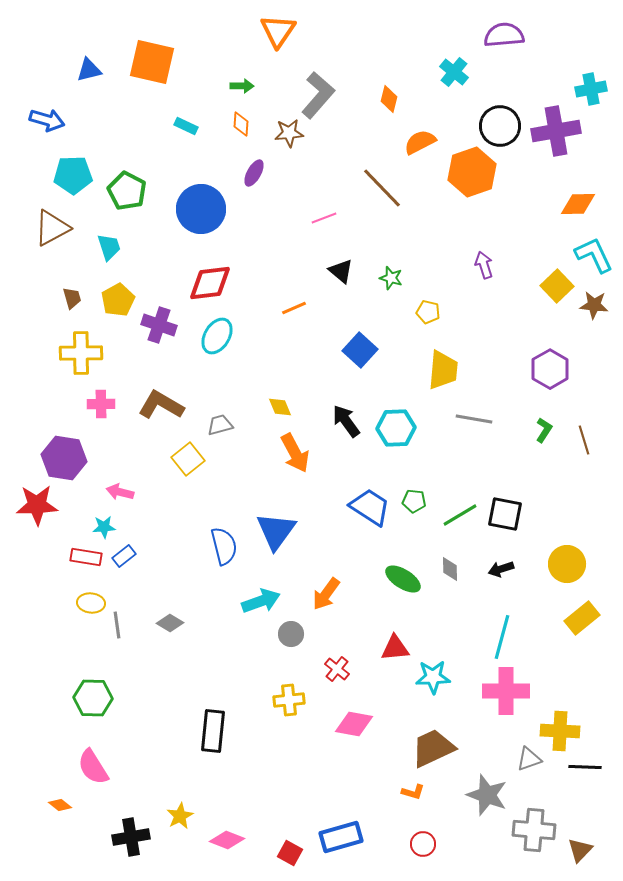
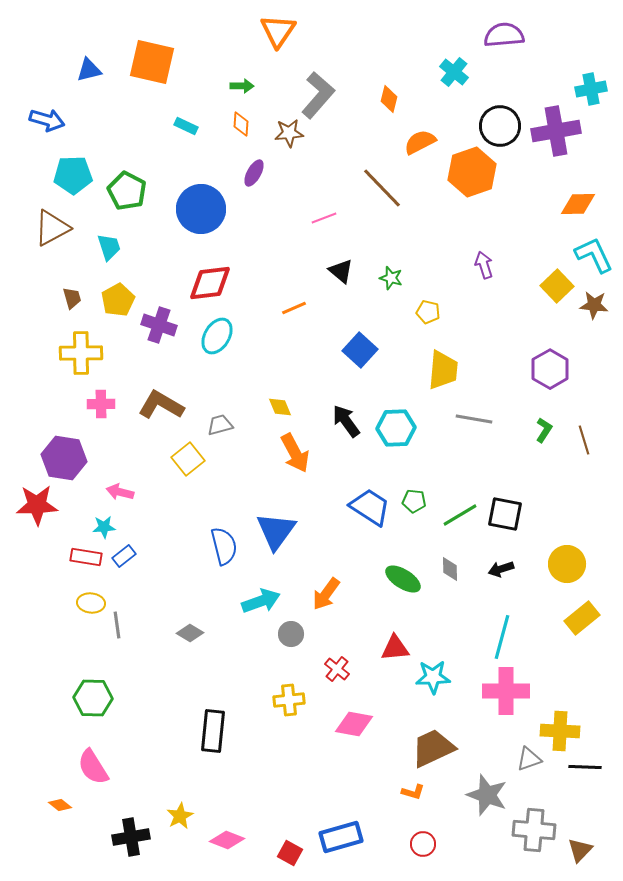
gray diamond at (170, 623): moved 20 px right, 10 px down
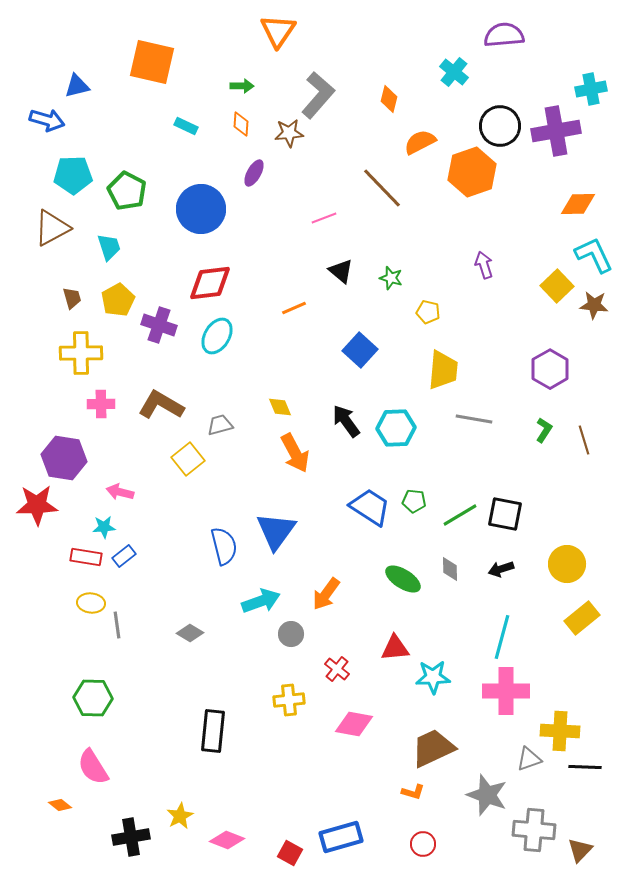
blue triangle at (89, 70): moved 12 px left, 16 px down
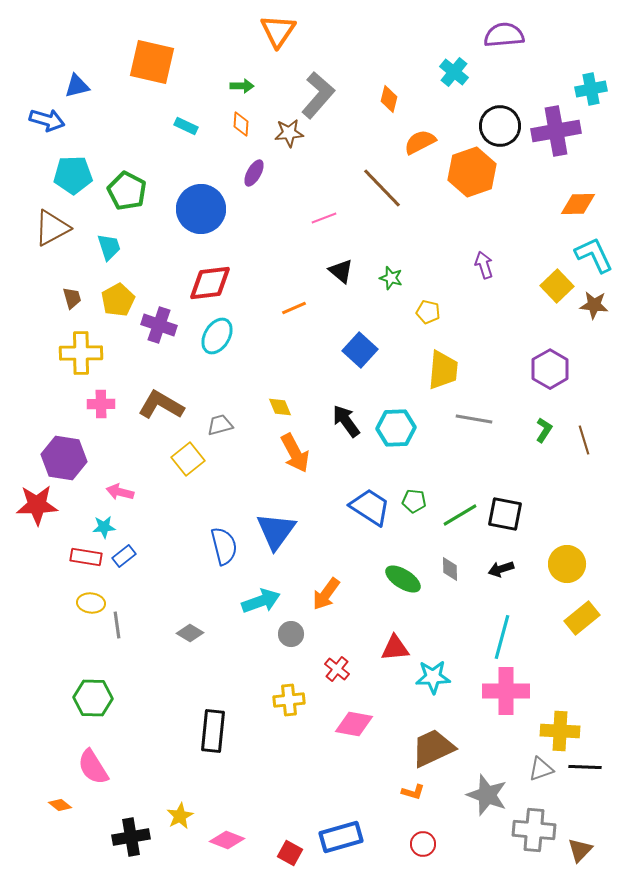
gray triangle at (529, 759): moved 12 px right, 10 px down
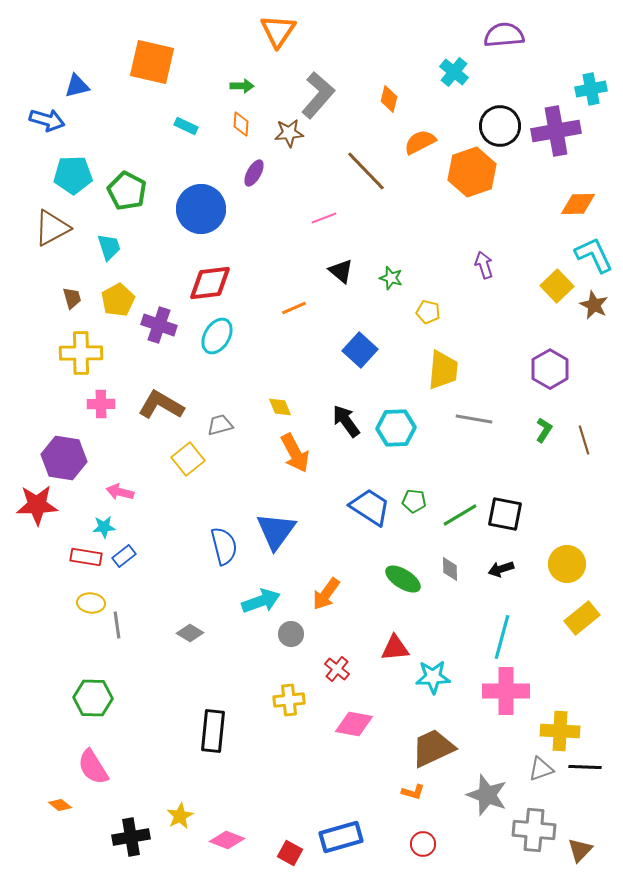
brown line at (382, 188): moved 16 px left, 17 px up
brown star at (594, 305): rotated 20 degrees clockwise
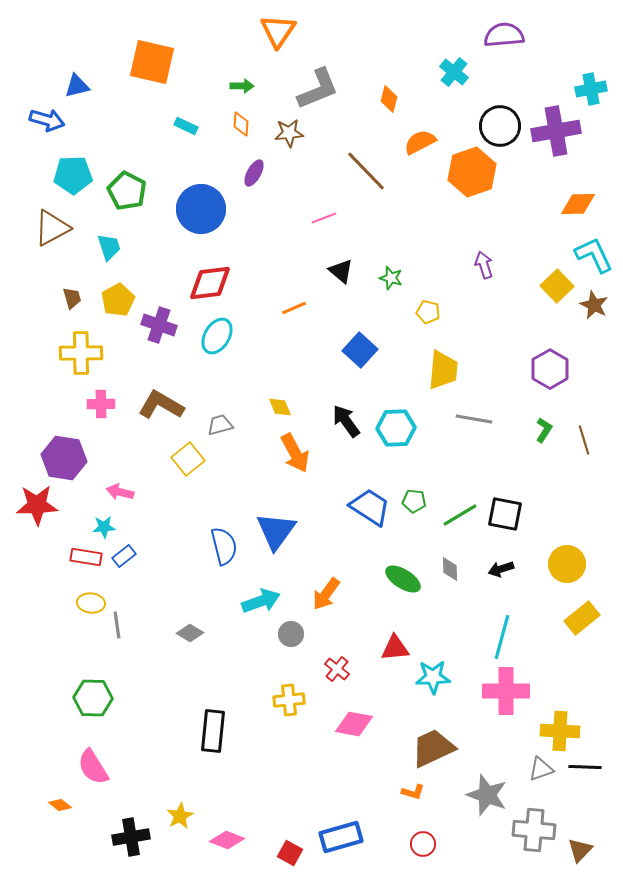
gray L-shape at (318, 95): moved 6 px up; rotated 27 degrees clockwise
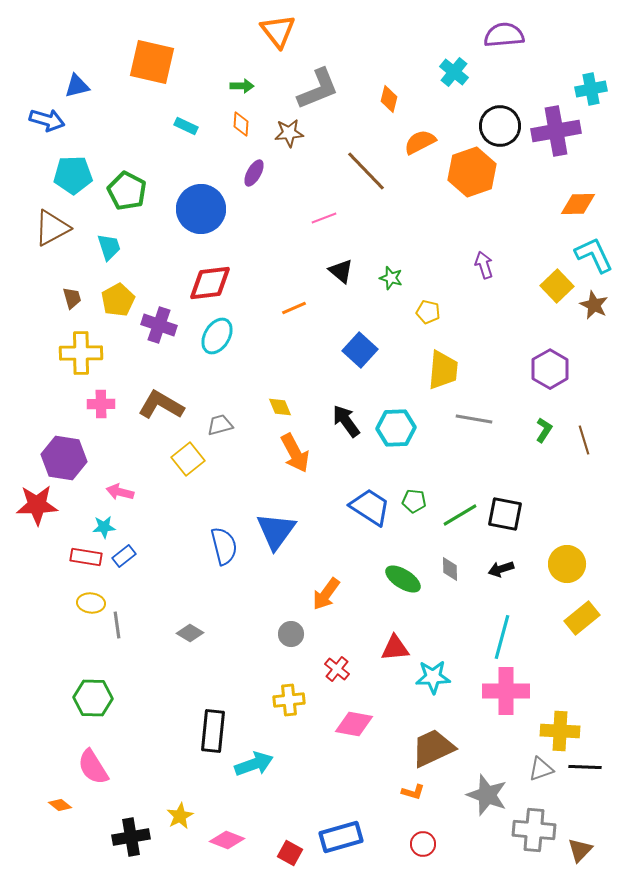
orange triangle at (278, 31): rotated 12 degrees counterclockwise
cyan arrow at (261, 601): moved 7 px left, 163 px down
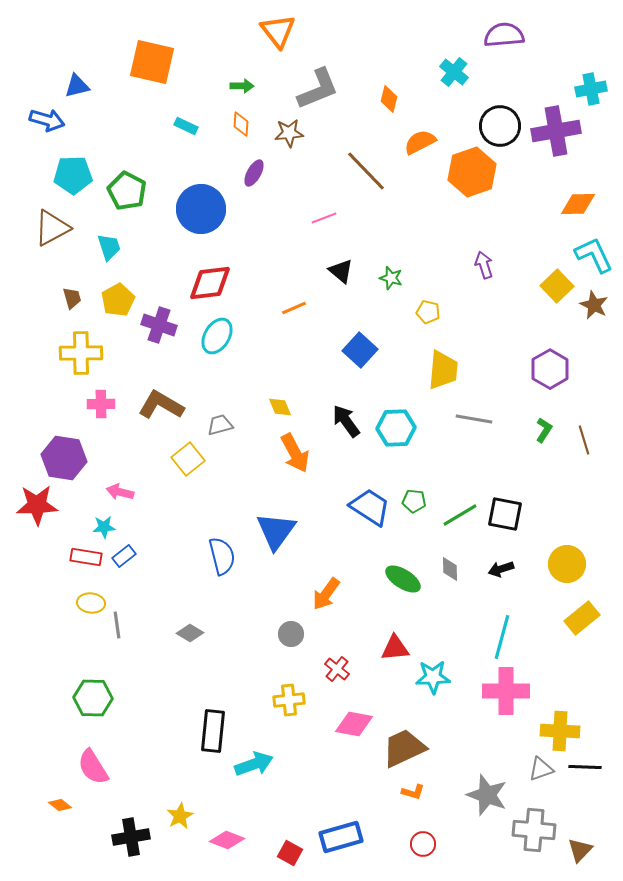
blue semicircle at (224, 546): moved 2 px left, 10 px down
brown trapezoid at (433, 748): moved 29 px left
